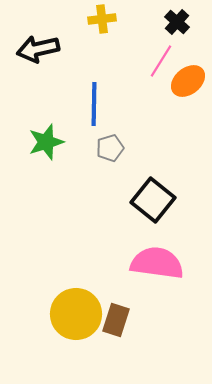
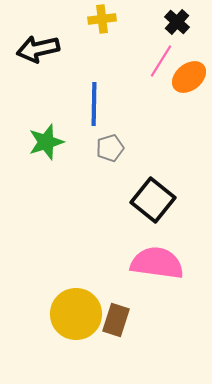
orange ellipse: moved 1 px right, 4 px up
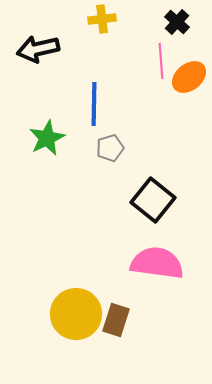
pink line: rotated 36 degrees counterclockwise
green star: moved 1 px right, 4 px up; rotated 9 degrees counterclockwise
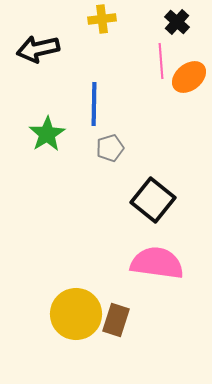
green star: moved 4 px up; rotated 6 degrees counterclockwise
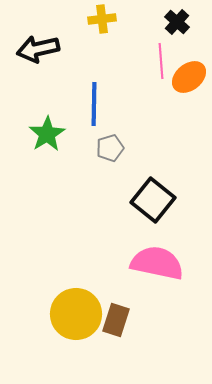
pink semicircle: rotated 4 degrees clockwise
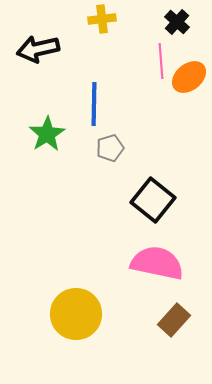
brown rectangle: moved 58 px right; rotated 24 degrees clockwise
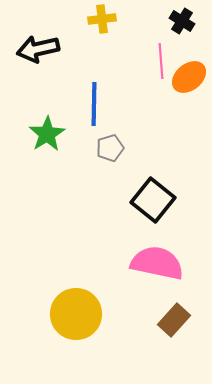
black cross: moved 5 px right, 1 px up; rotated 10 degrees counterclockwise
